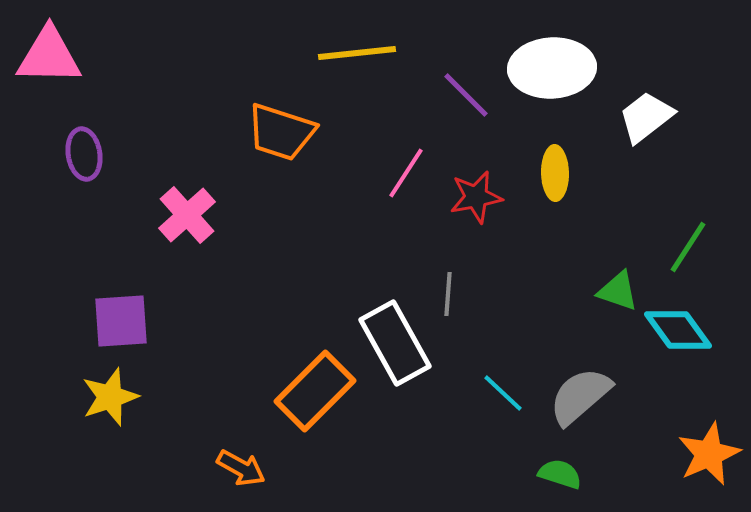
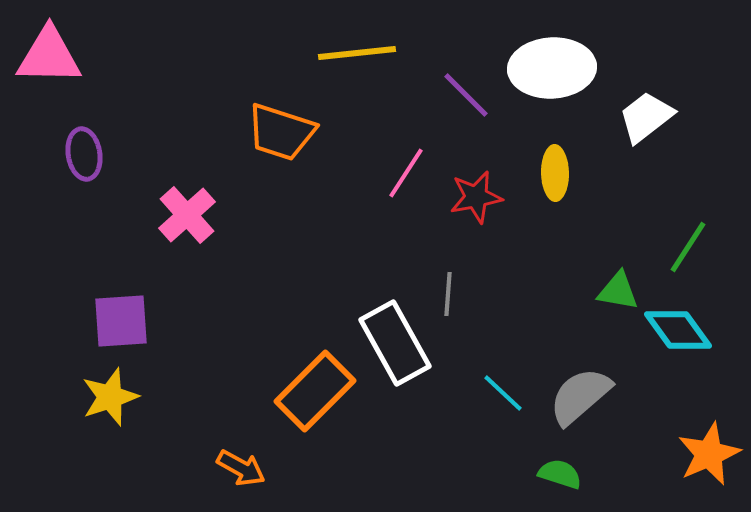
green triangle: rotated 9 degrees counterclockwise
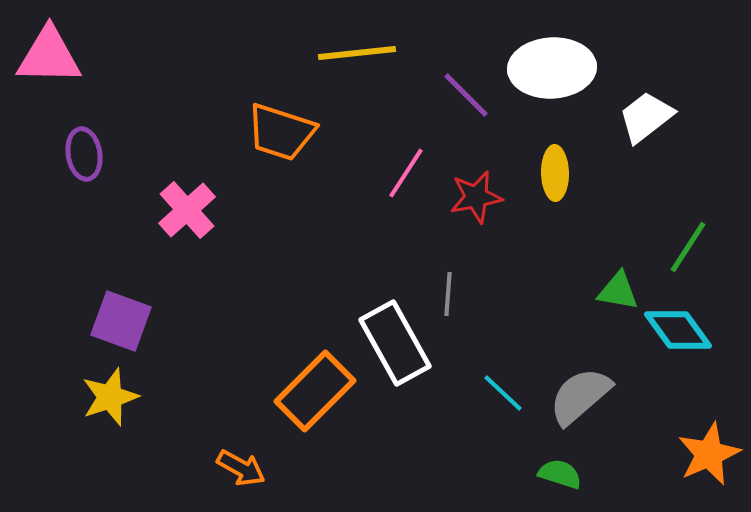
pink cross: moved 5 px up
purple square: rotated 24 degrees clockwise
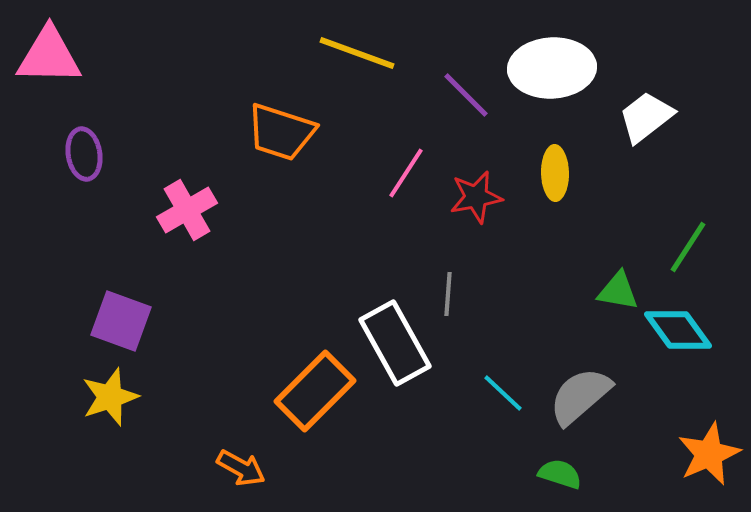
yellow line: rotated 26 degrees clockwise
pink cross: rotated 12 degrees clockwise
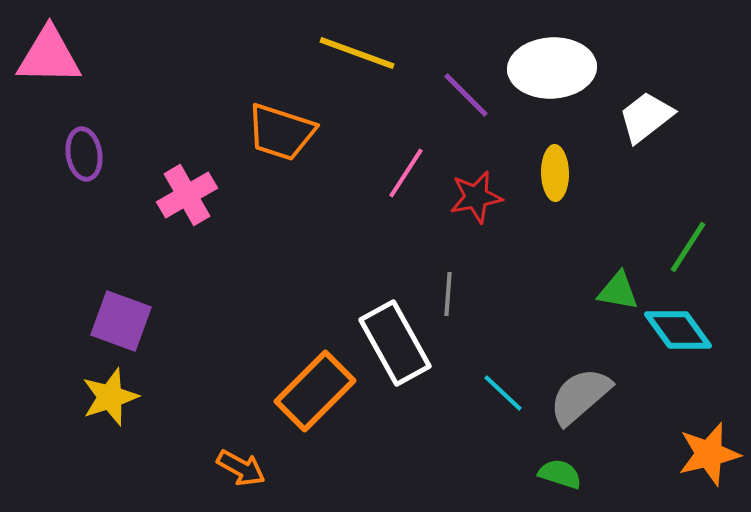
pink cross: moved 15 px up
orange star: rotated 10 degrees clockwise
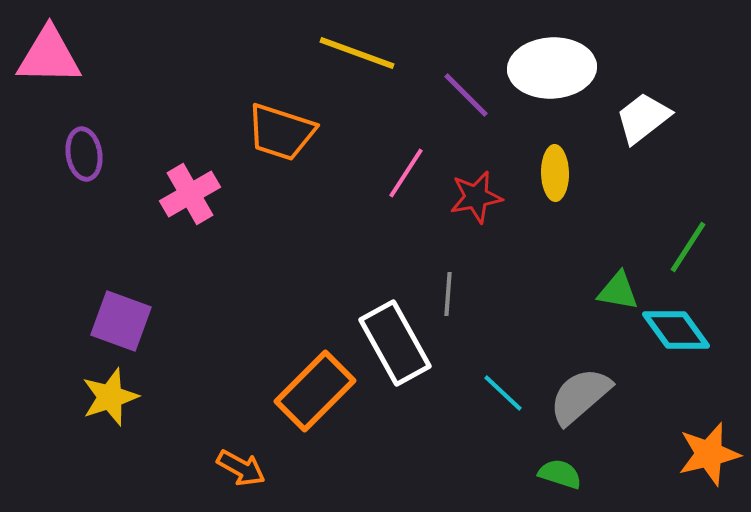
white trapezoid: moved 3 px left, 1 px down
pink cross: moved 3 px right, 1 px up
cyan diamond: moved 2 px left
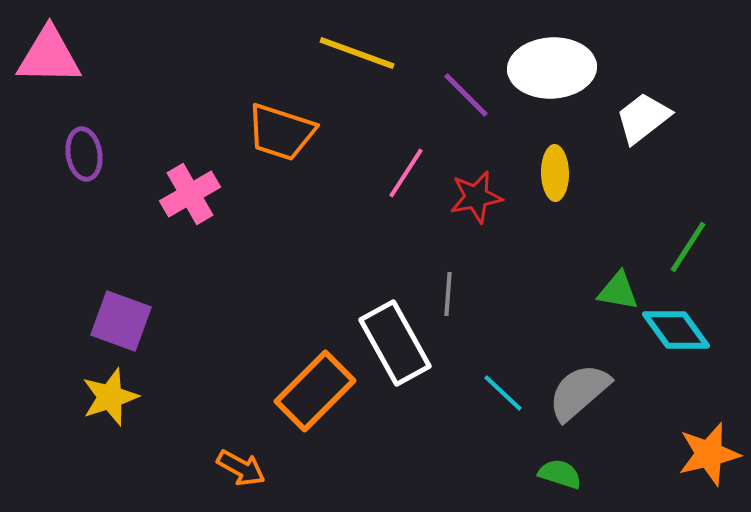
gray semicircle: moved 1 px left, 4 px up
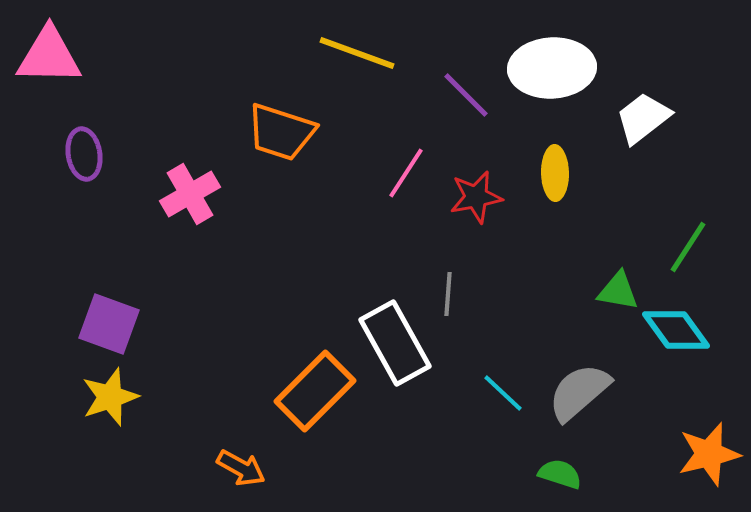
purple square: moved 12 px left, 3 px down
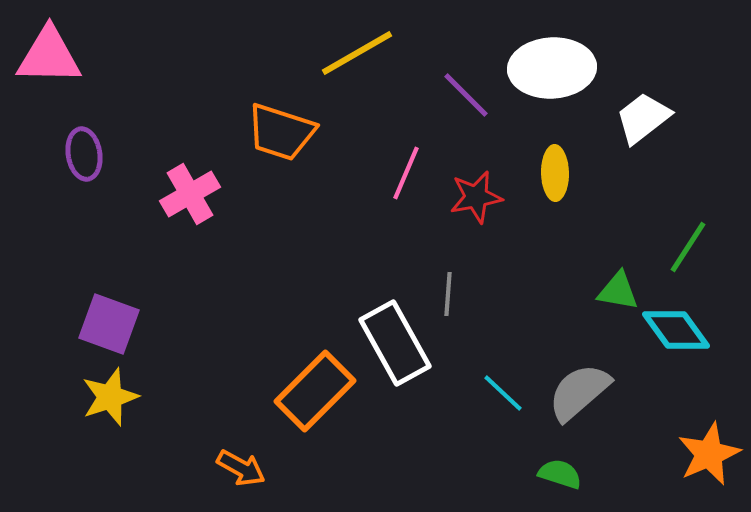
yellow line: rotated 50 degrees counterclockwise
pink line: rotated 10 degrees counterclockwise
orange star: rotated 10 degrees counterclockwise
